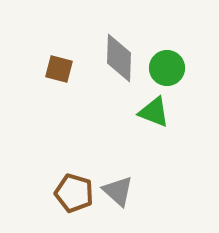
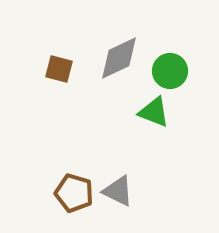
gray diamond: rotated 63 degrees clockwise
green circle: moved 3 px right, 3 px down
gray triangle: rotated 16 degrees counterclockwise
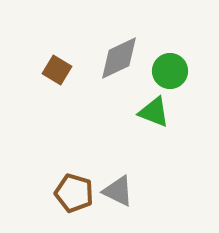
brown square: moved 2 px left, 1 px down; rotated 16 degrees clockwise
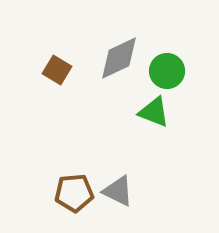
green circle: moved 3 px left
brown pentagon: rotated 21 degrees counterclockwise
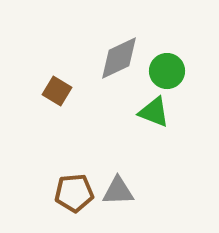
brown square: moved 21 px down
gray triangle: rotated 28 degrees counterclockwise
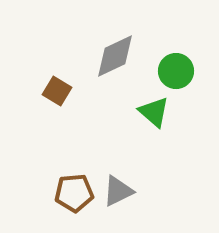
gray diamond: moved 4 px left, 2 px up
green circle: moved 9 px right
green triangle: rotated 20 degrees clockwise
gray triangle: rotated 24 degrees counterclockwise
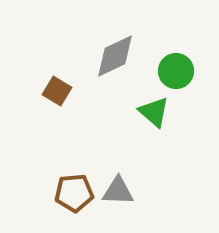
gray triangle: rotated 28 degrees clockwise
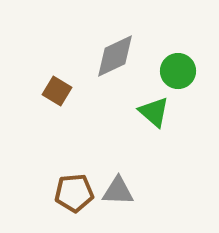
green circle: moved 2 px right
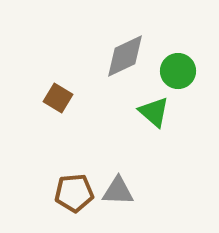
gray diamond: moved 10 px right
brown square: moved 1 px right, 7 px down
